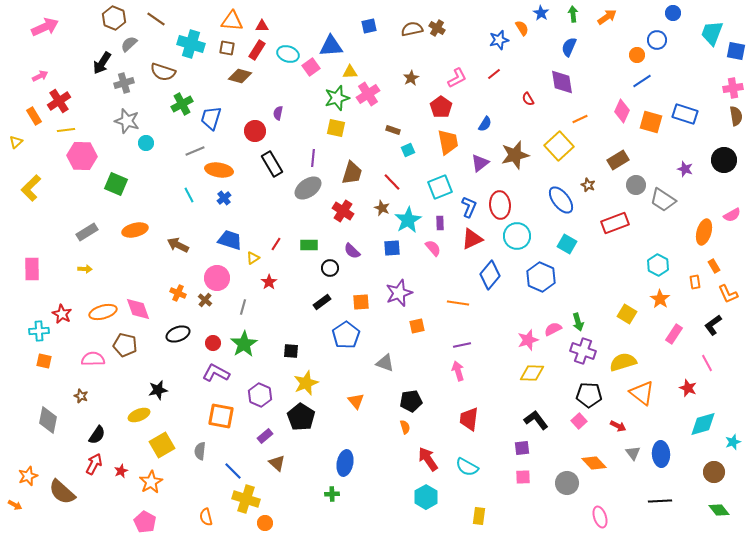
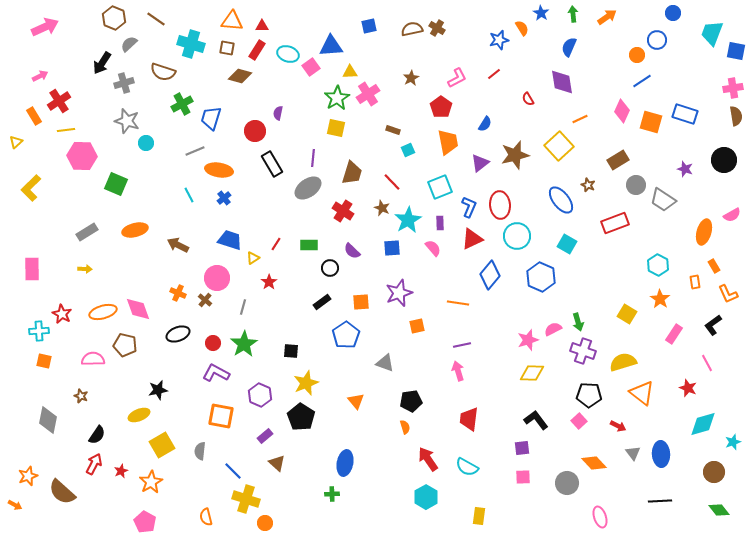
green star at (337, 98): rotated 15 degrees counterclockwise
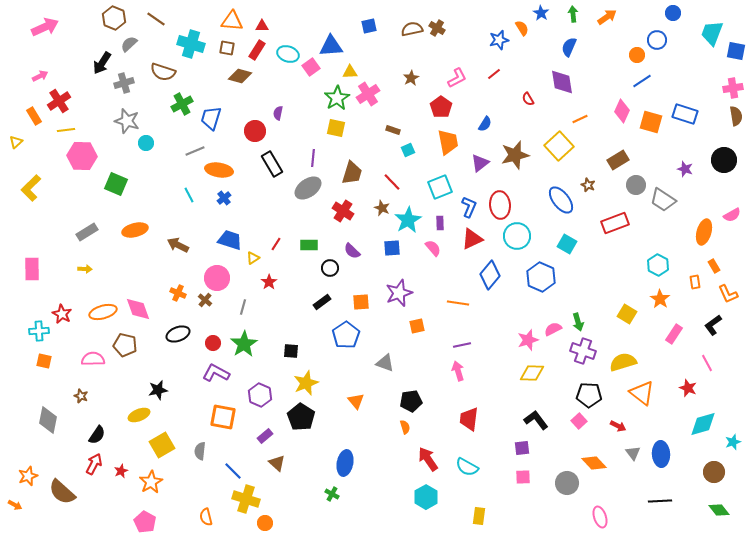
orange square at (221, 416): moved 2 px right, 1 px down
green cross at (332, 494): rotated 32 degrees clockwise
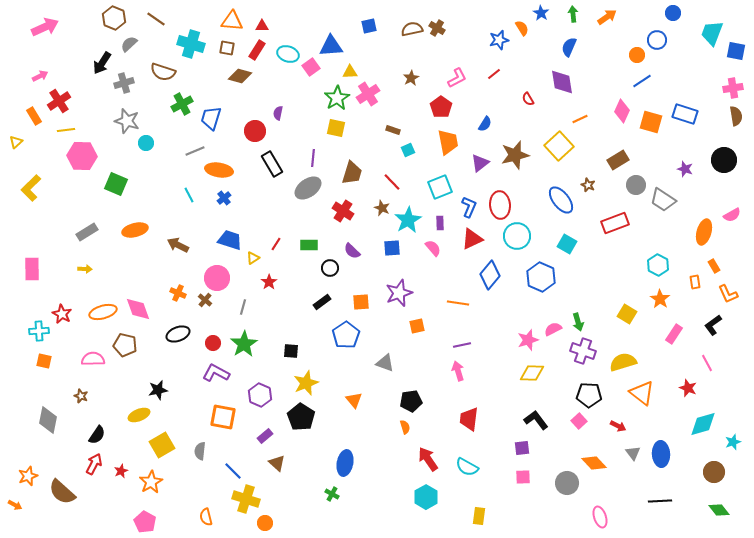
orange triangle at (356, 401): moved 2 px left, 1 px up
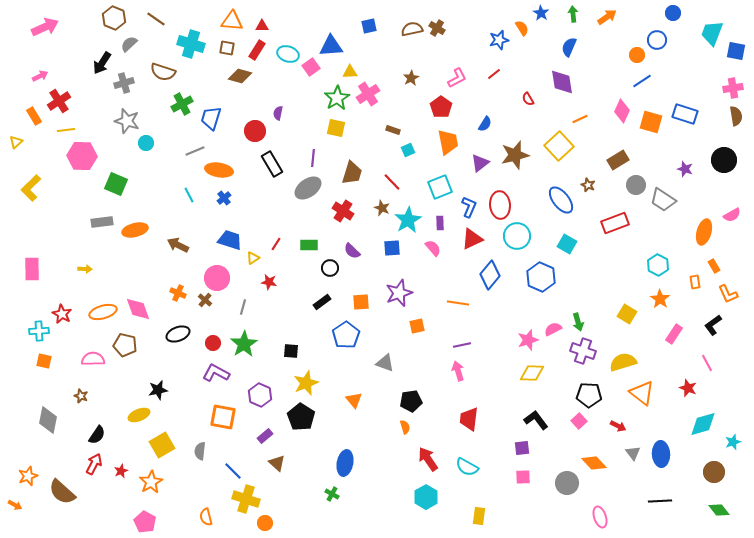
gray rectangle at (87, 232): moved 15 px right, 10 px up; rotated 25 degrees clockwise
red star at (269, 282): rotated 28 degrees counterclockwise
